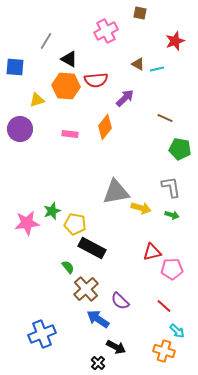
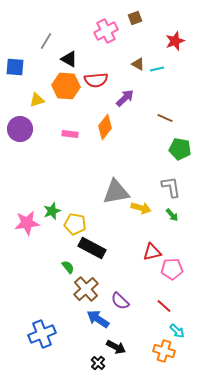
brown square: moved 5 px left, 5 px down; rotated 32 degrees counterclockwise
green arrow: rotated 32 degrees clockwise
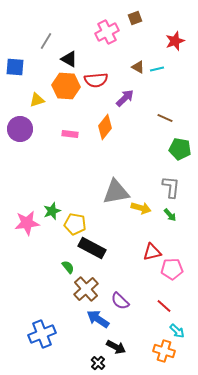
pink cross: moved 1 px right, 1 px down
brown triangle: moved 3 px down
gray L-shape: rotated 15 degrees clockwise
green arrow: moved 2 px left
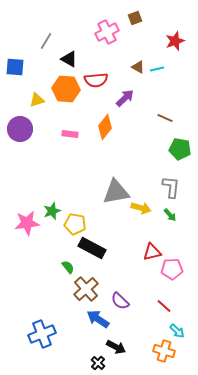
orange hexagon: moved 3 px down
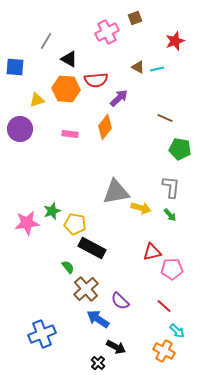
purple arrow: moved 6 px left
orange cross: rotated 10 degrees clockwise
